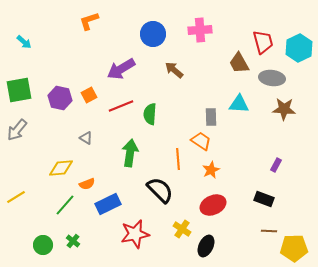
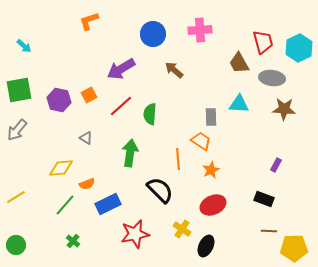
cyan arrow: moved 4 px down
purple hexagon: moved 1 px left, 2 px down
red line: rotated 20 degrees counterclockwise
green circle: moved 27 px left
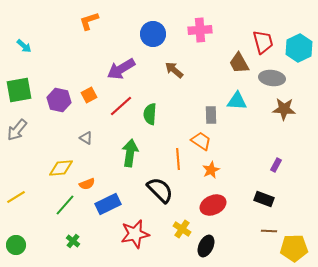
cyan triangle: moved 2 px left, 3 px up
gray rectangle: moved 2 px up
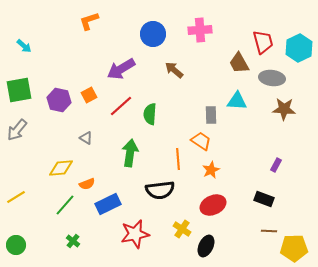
black semicircle: rotated 128 degrees clockwise
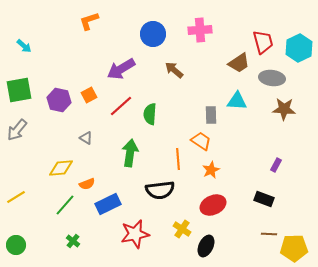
brown trapezoid: rotated 95 degrees counterclockwise
brown line: moved 3 px down
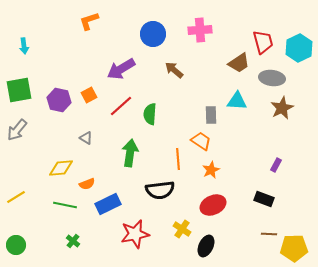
cyan arrow: rotated 42 degrees clockwise
brown star: moved 2 px left, 1 px up; rotated 30 degrees counterclockwise
green line: rotated 60 degrees clockwise
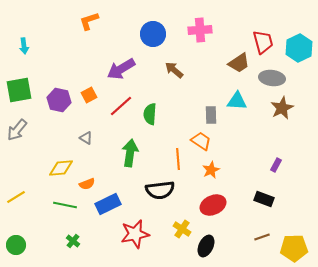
brown line: moved 7 px left, 3 px down; rotated 21 degrees counterclockwise
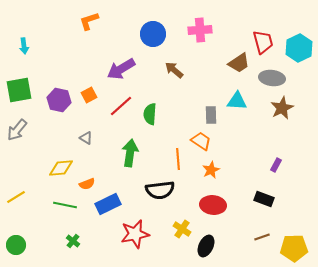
red ellipse: rotated 30 degrees clockwise
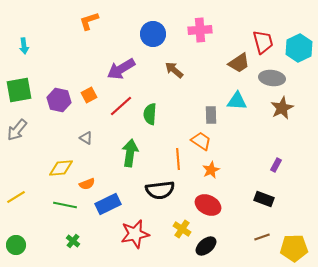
red ellipse: moved 5 px left; rotated 20 degrees clockwise
black ellipse: rotated 25 degrees clockwise
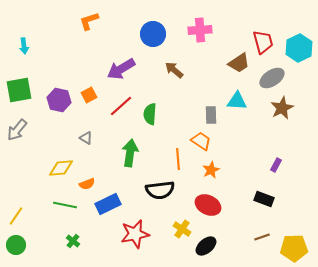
gray ellipse: rotated 40 degrees counterclockwise
yellow line: moved 19 px down; rotated 24 degrees counterclockwise
